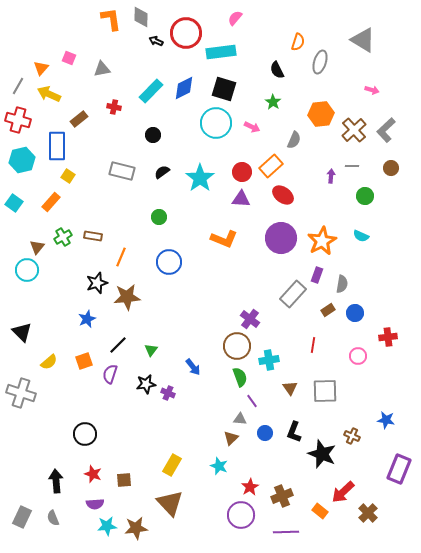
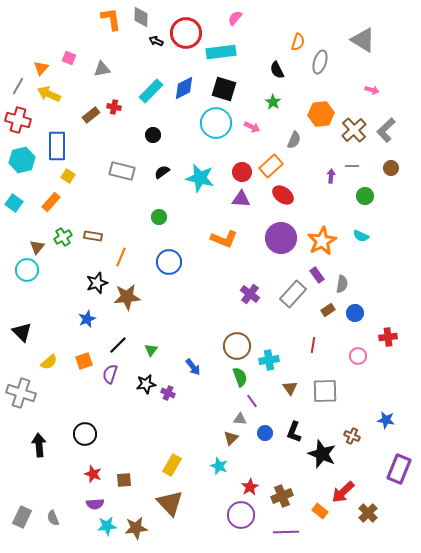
brown rectangle at (79, 119): moved 12 px right, 4 px up
cyan star at (200, 178): rotated 24 degrees counterclockwise
purple rectangle at (317, 275): rotated 56 degrees counterclockwise
purple cross at (250, 319): moved 25 px up
black arrow at (56, 481): moved 17 px left, 36 px up
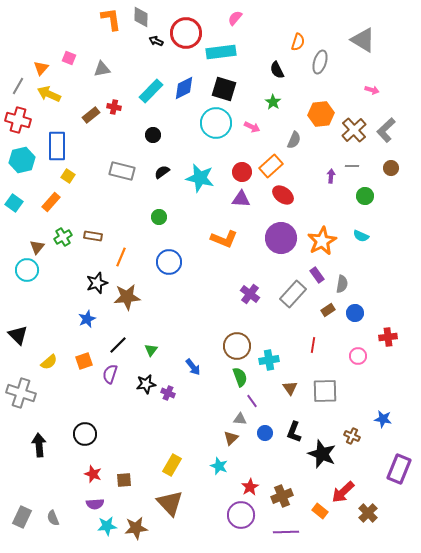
black triangle at (22, 332): moved 4 px left, 3 px down
blue star at (386, 420): moved 3 px left, 1 px up
